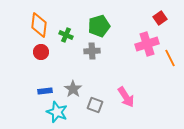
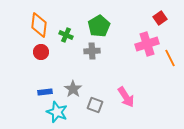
green pentagon: rotated 15 degrees counterclockwise
blue rectangle: moved 1 px down
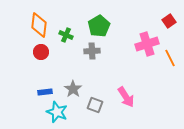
red square: moved 9 px right, 3 px down
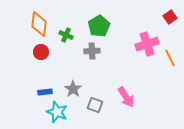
red square: moved 1 px right, 4 px up
orange diamond: moved 1 px up
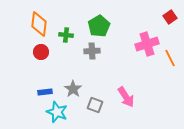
green cross: rotated 16 degrees counterclockwise
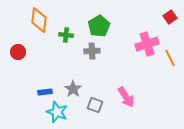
orange diamond: moved 4 px up
red circle: moved 23 px left
